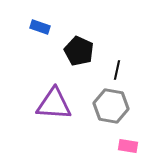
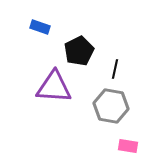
black pentagon: rotated 20 degrees clockwise
black line: moved 2 px left, 1 px up
purple triangle: moved 17 px up
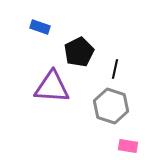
black pentagon: moved 1 px down
purple triangle: moved 2 px left
gray hexagon: rotated 8 degrees clockwise
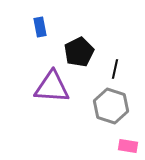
blue rectangle: rotated 60 degrees clockwise
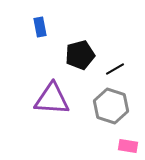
black pentagon: moved 1 px right, 3 px down; rotated 12 degrees clockwise
black line: rotated 48 degrees clockwise
purple triangle: moved 12 px down
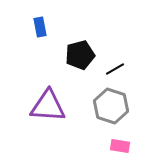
purple triangle: moved 4 px left, 7 px down
pink rectangle: moved 8 px left
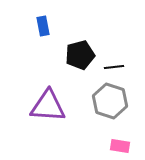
blue rectangle: moved 3 px right, 1 px up
black line: moved 1 px left, 2 px up; rotated 24 degrees clockwise
gray hexagon: moved 1 px left, 5 px up
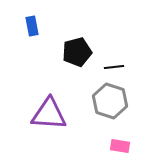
blue rectangle: moved 11 px left
black pentagon: moved 3 px left, 3 px up
purple triangle: moved 1 px right, 8 px down
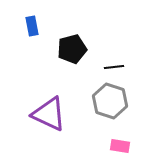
black pentagon: moved 5 px left, 3 px up
purple triangle: rotated 21 degrees clockwise
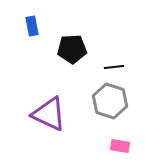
black pentagon: rotated 12 degrees clockwise
